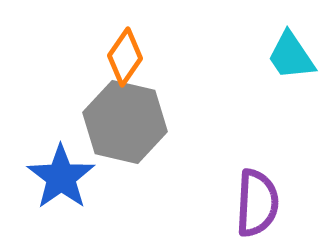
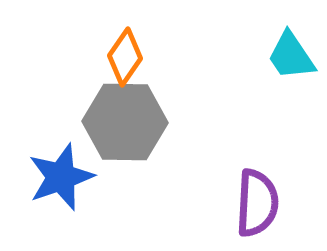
gray hexagon: rotated 12 degrees counterclockwise
blue star: rotated 16 degrees clockwise
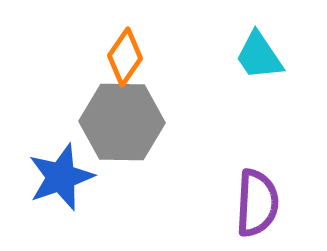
cyan trapezoid: moved 32 px left
gray hexagon: moved 3 px left
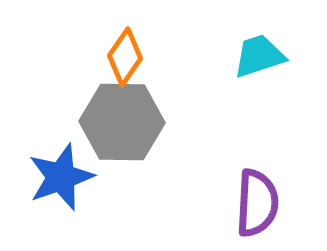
cyan trapezoid: rotated 106 degrees clockwise
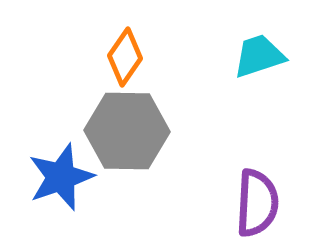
gray hexagon: moved 5 px right, 9 px down
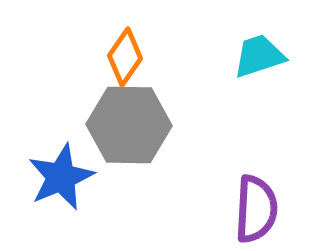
gray hexagon: moved 2 px right, 6 px up
blue star: rotated 4 degrees counterclockwise
purple semicircle: moved 1 px left, 6 px down
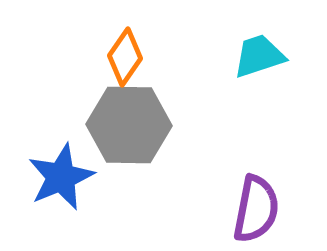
purple semicircle: rotated 8 degrees clockwise
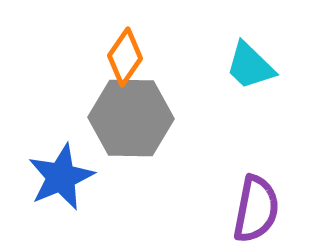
cyan trapezoid: moved 9 px left, 10 px down; rotated 118 degrees counterclockwise
gray hexagon: moved 2 px right, 7 px up
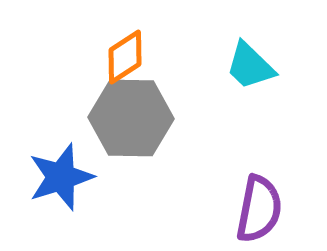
orange diamond: rotated 22 degrees clockwise
blue star: rotated 6 degrees clockwise
purple semicircle: moved 3 px right
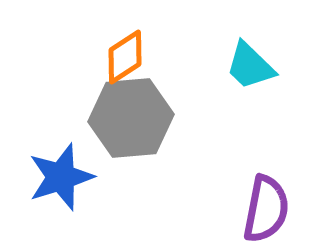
gray hexagon: rotated 6 degrees counterclockwise
purple semicircle: moved 7 px right
